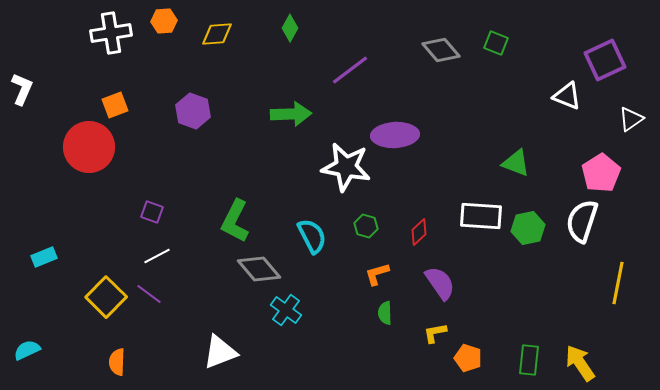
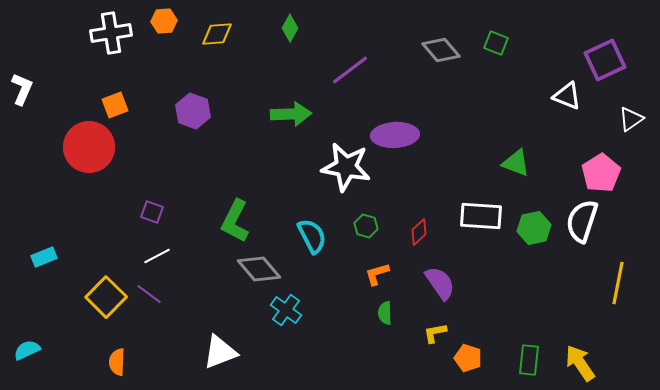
green hexagon at (528, 228): moved 6 px right
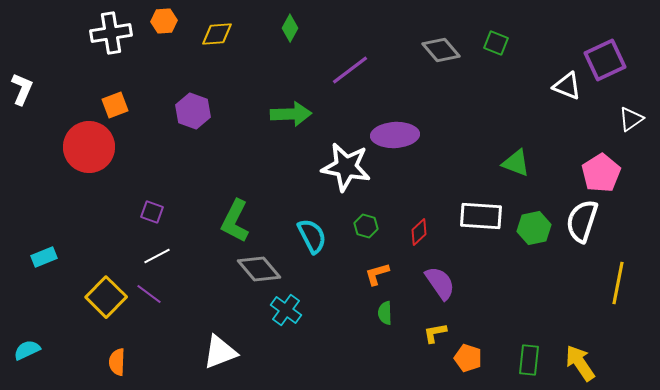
white triangle at (567, 96): moved 10 px up
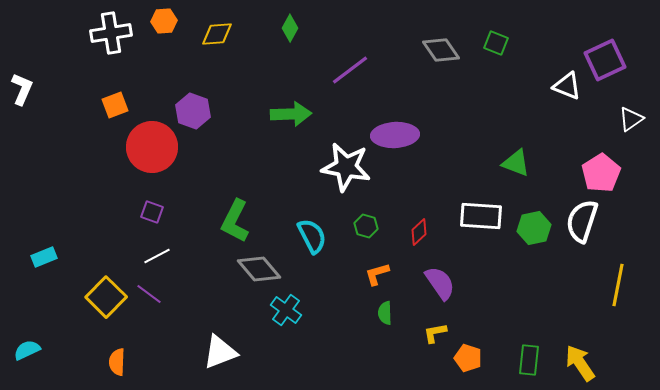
gray diamond at (441, 50): rotated 6 degrees clockwise
red circle at (89, 147): moved 63 px right
yellow line at (618, 283): moved 2 px down
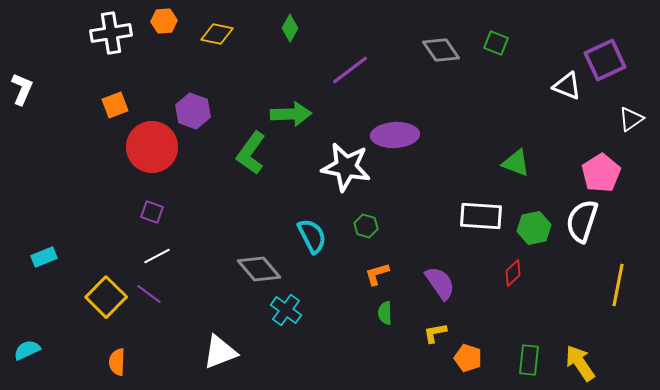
yellow diamond at (217, 34): rotated 16 degrees clockwise
green L-shape at (235, 221): moved 16 px right, 68 px up; rotated 9 degrees clockwise
red diamond at (419, 232): moved 94 px right, 41 px down
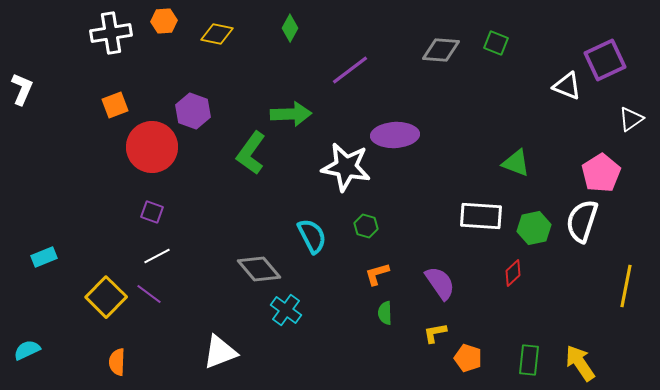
gray diamond at (441, 50): rotated 51 degrees counterclockwise
yellow line at (618, 285): moved 8 px right, 1 px down
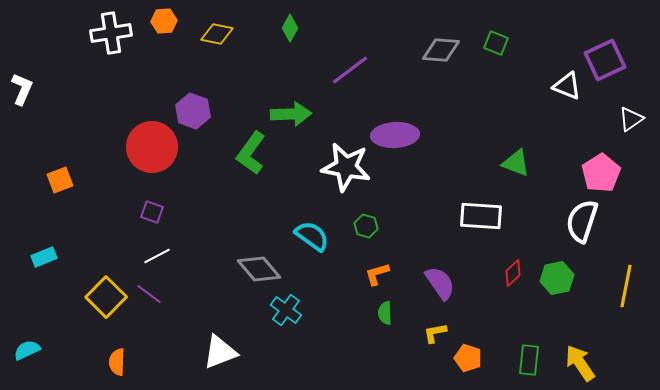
orange square at (115, 105): moved 55 px left, 75 px down
green hexagon at (534, 228): moved 23 px right, 50 px down
cyan semicircle at (312, 236): rotated 27 degrees counterclockwise
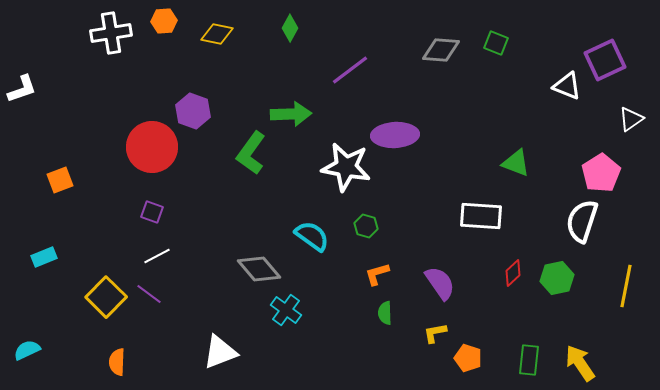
white L-shape at (22, 89): rotated 48 degrees clockwise
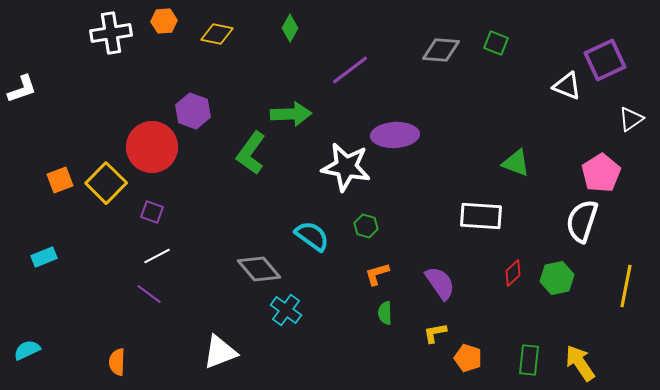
yellow square at (106, 297): moved 114 px up
